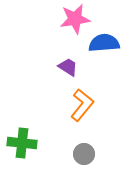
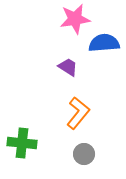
orange L-shape: moved 4 px left, 8 px down
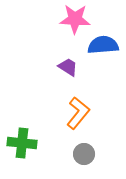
pink star: rotated 12 degrees clockwise
blue semicircle: moved 1 px left, 2 px down
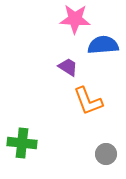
orange L-shape: moved 10 px right, 12 px up; rotated 120 degrees clockwise
gray circle: moved 22 px right
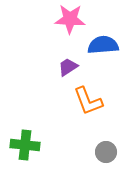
pink star: moved 5 px left
purple trapezoid: rotated 65 degrees counterclockwise
green cross: moved 3 px right, 2 px down
gray circle: moved 2 px up
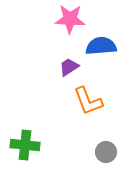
blue semicircle: moved 2 px left, 1 px down
purple trapezoid: moved 1 px right
